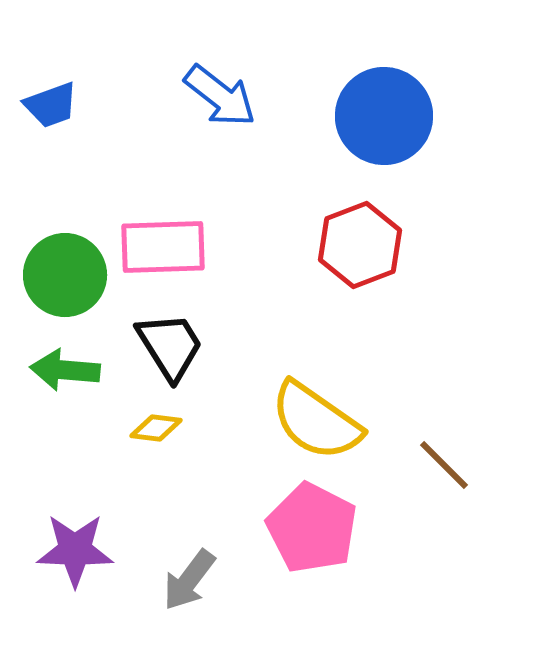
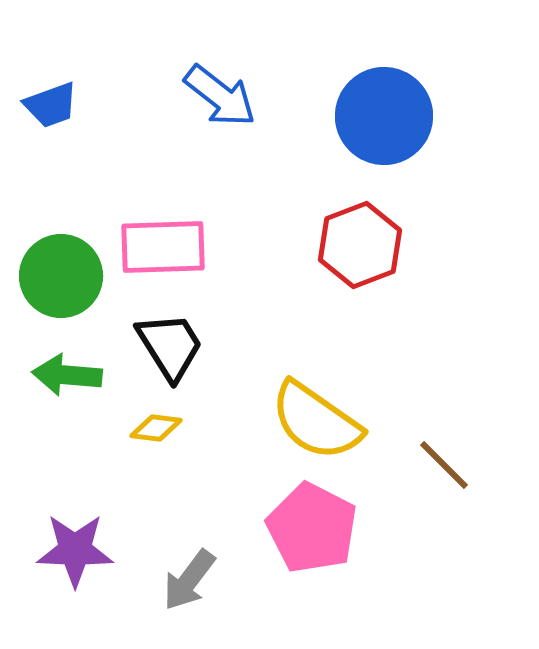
green circle: moved 4 px left, 1 px down
green arrow: moved 2 px right, 5 px down
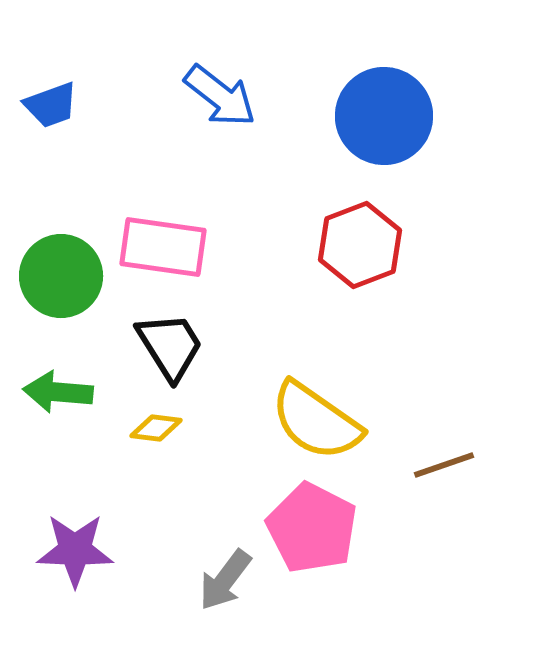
pink rectangle: rotated 10 degrees clockwise
green arrow: moved 9 px left, 17 px down
brown line: rotated 64 degrees counterclockwise
gray arrow: moved 36 px right
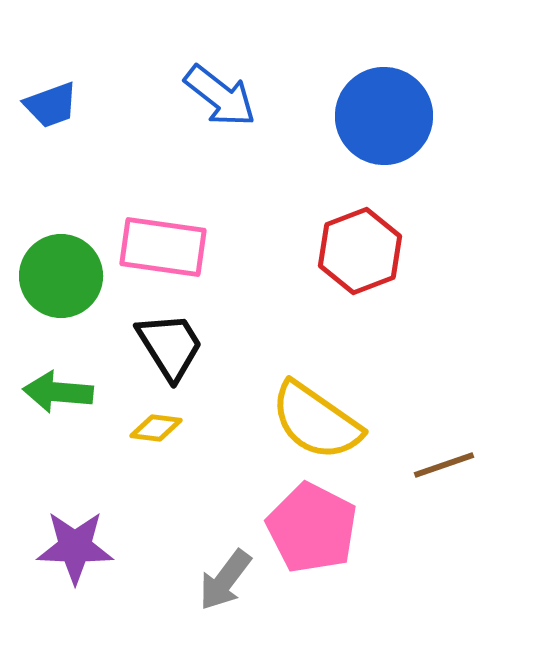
red hexagon: moved 6 px down
purple star: moved 3 px up
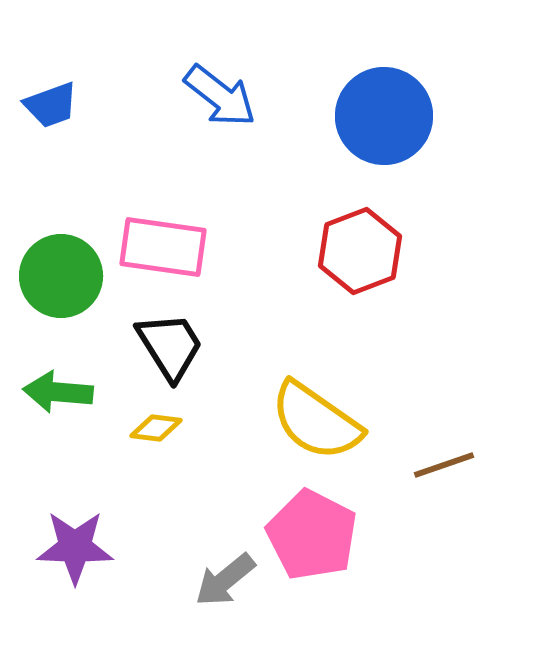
pink pentagon: moved 7 px down
gray arrow: rotated 14 degrees clockwise
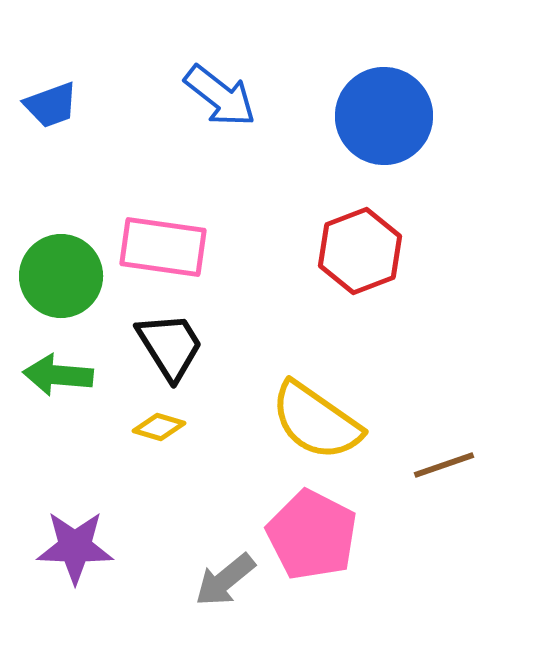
green arrow: moved 17 px up
yellow diamond: moved 3 px right, 1 px up; rotated 9 degrees clockwise
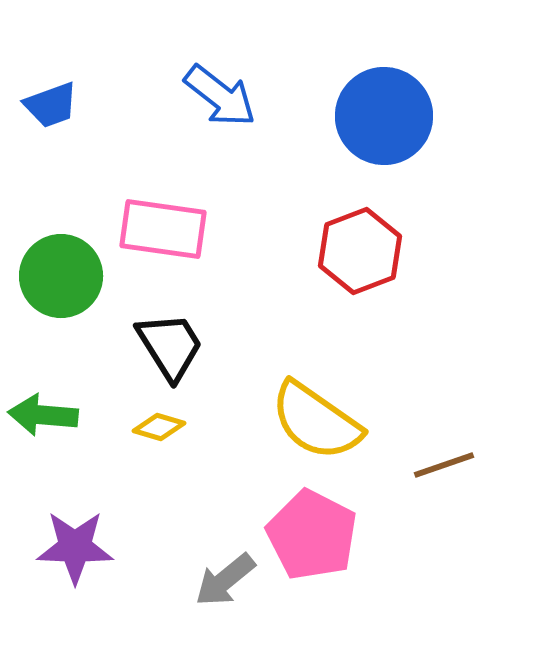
pink rectangle: moved 18 px up
green arrow: moved 15 px left, 40 px down
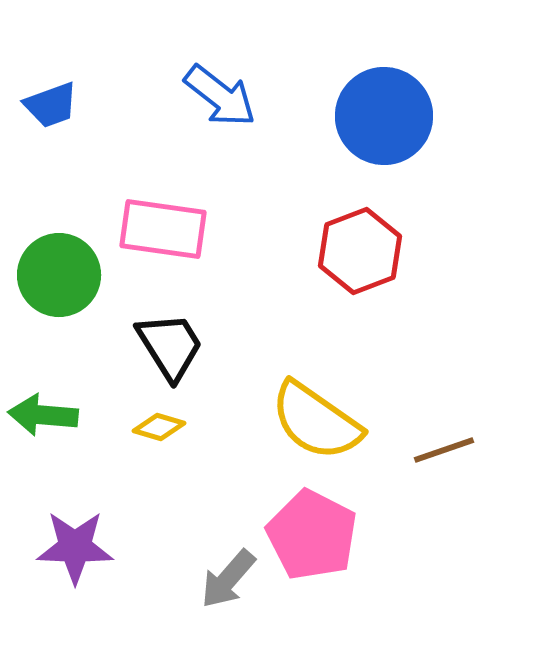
green circle: moved 2 px left, 1 px up
brown line: moved 15 px up
gray arrow: moved 3 px right, 1 px up; rotated 10 degrees counterclockwise
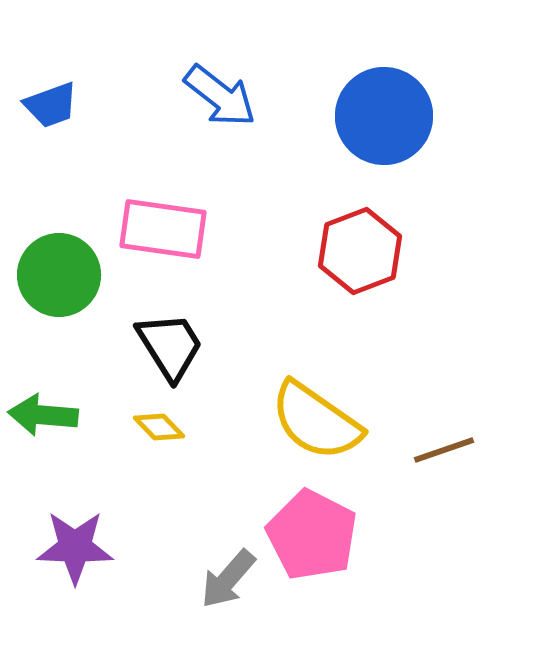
yellow diamond: rotated 30 degrees clockwise
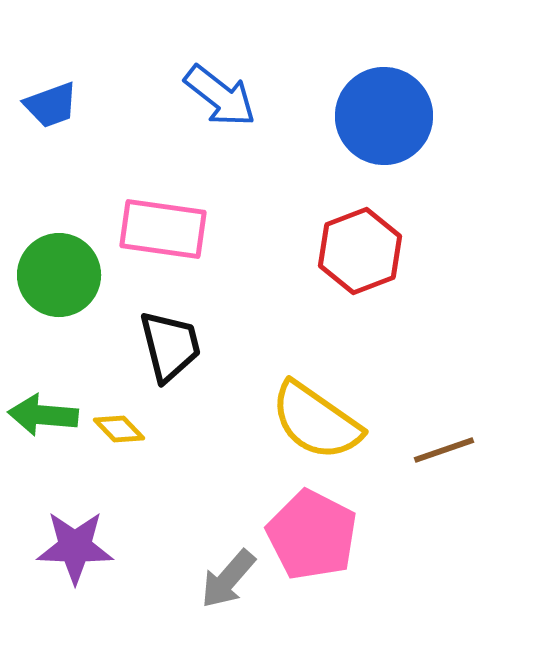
black trapezoid: rotated 18 degrees clockwise
yellow diamond: moved 40 px left, 2 px down
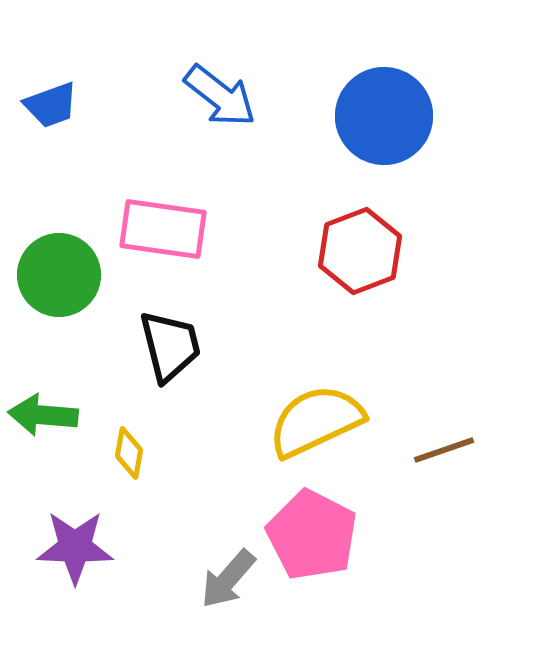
yellow semicircle: rotated 120 degrees clockwise
yellow diamond: moved 10 px right, 24 px down; rotated 54 degrees clockwise
